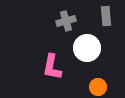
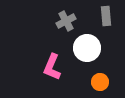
gray cross: rotated 12 degrees counterclockwise
pink L-shape: rotated 12 degrees clockwise
orange circle: moved 2 px right, 5 px up
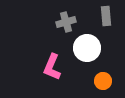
gray cross: moved 1 px down; rotated 12 degrees clockwise
orange circle: moved 3 px right, 1 px up
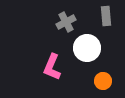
gray cross: rotated 12 degrees counterclockwise
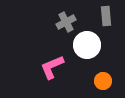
white circle: moved 3 px up
pink L-shape: rotated 44 degrees clockwise
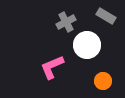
gray rectangle: rotated 54 degrees counterclockwise
